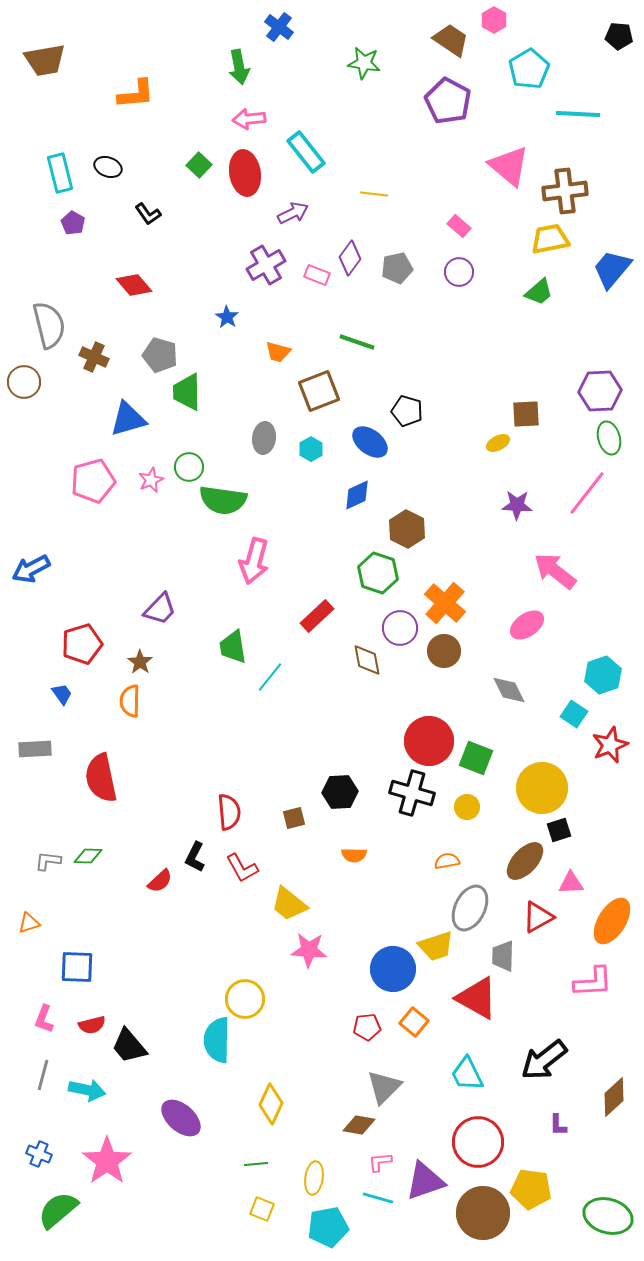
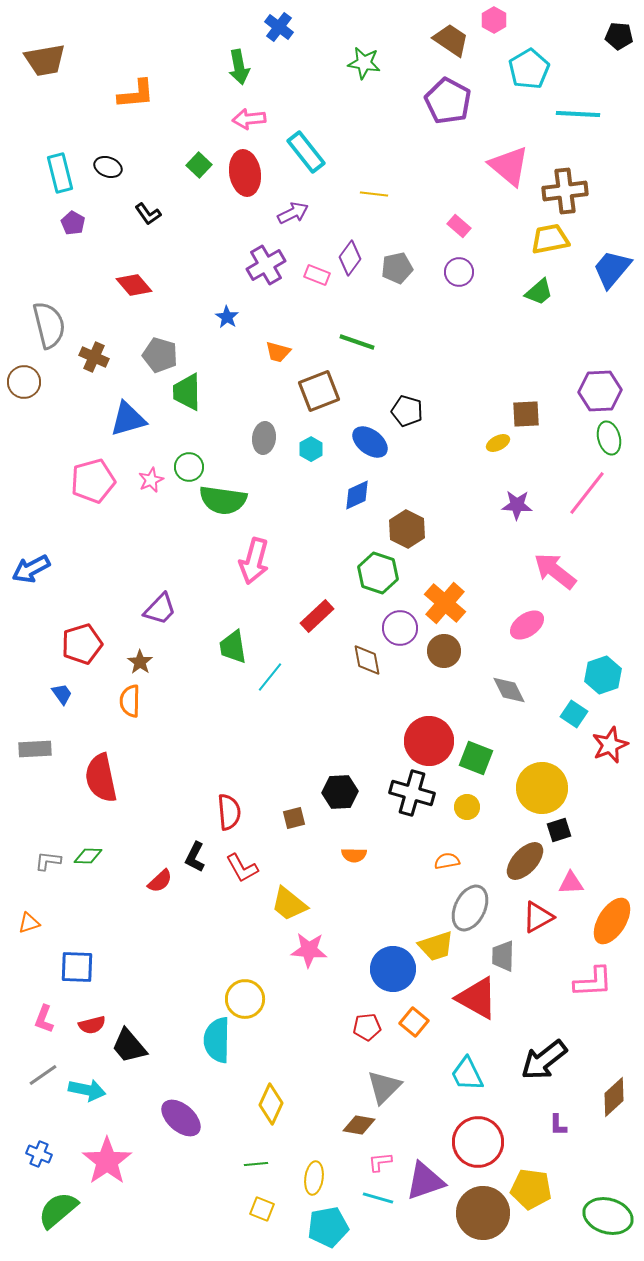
gray line at (43, 1075): rotated 40 degrees clockwise
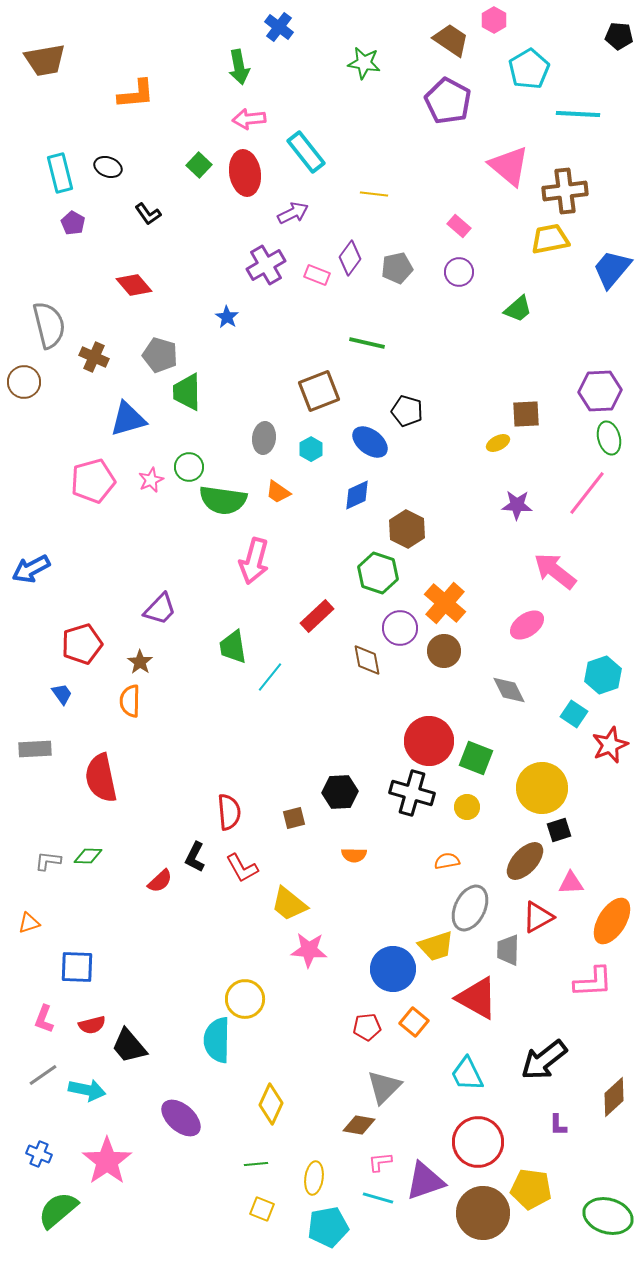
green trapezoid at (539, 292): moved 21 px left, 17 px down
green line at (357, 342): moved 10 px right, 1 px down; rotated 6 degrees counterclockwise
orange trapezoid at (278, 352): moved 140 px down; rotated 20 degrees clockwise
gray trapezoid at (503, 956): moved 5 px right, 6 px up
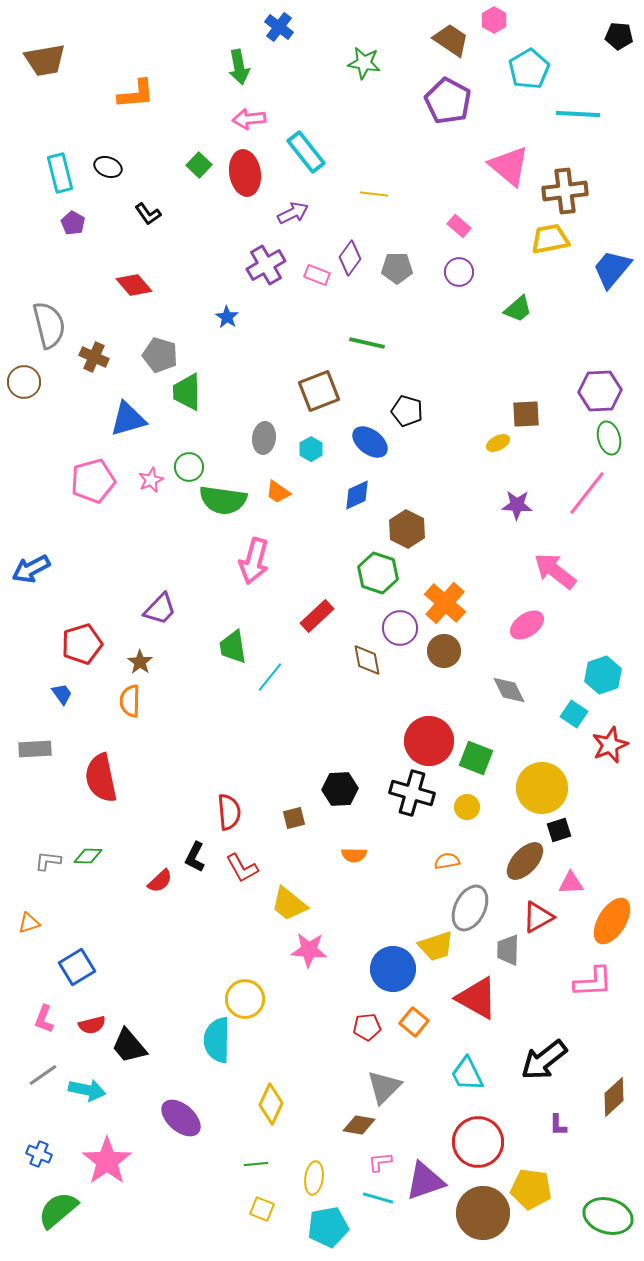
gray pentagon at (397, 268): rotated 12 degrees clockwise
black hexagon at (340, 792): moved 3 px up
blue square at (77, 967): rotated 33 degrees counterclockwise
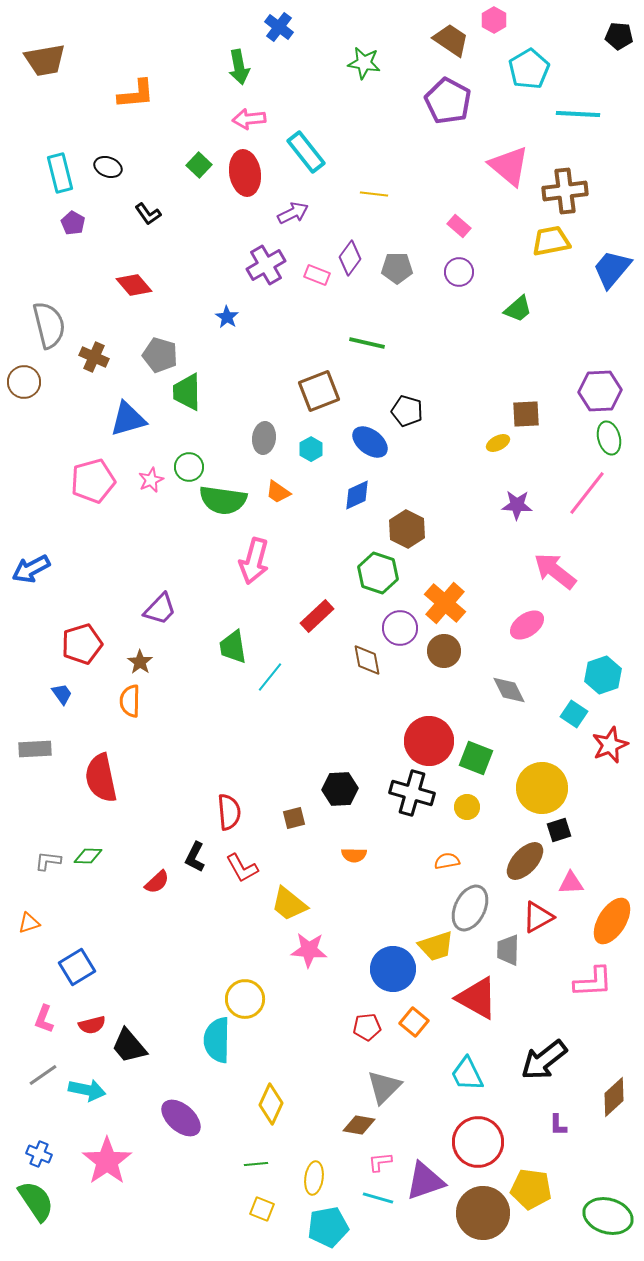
yellow trapezoid at (550, 239): moved 1 px right, 2 px down
red semicircle at (160, 881): moved 3 px left, 1 px down
green semicircle at (58, 1210): moved 22 px left, 9 px up; rotated 96 degrees clockwise
